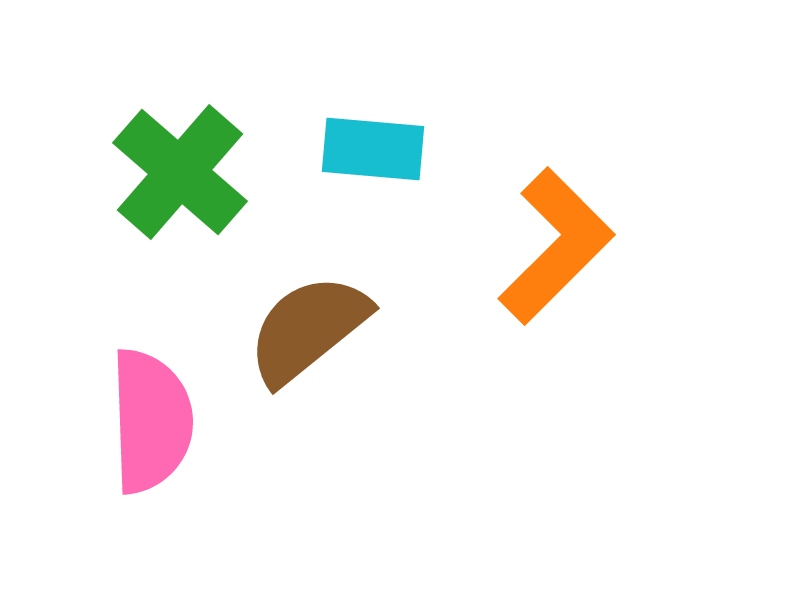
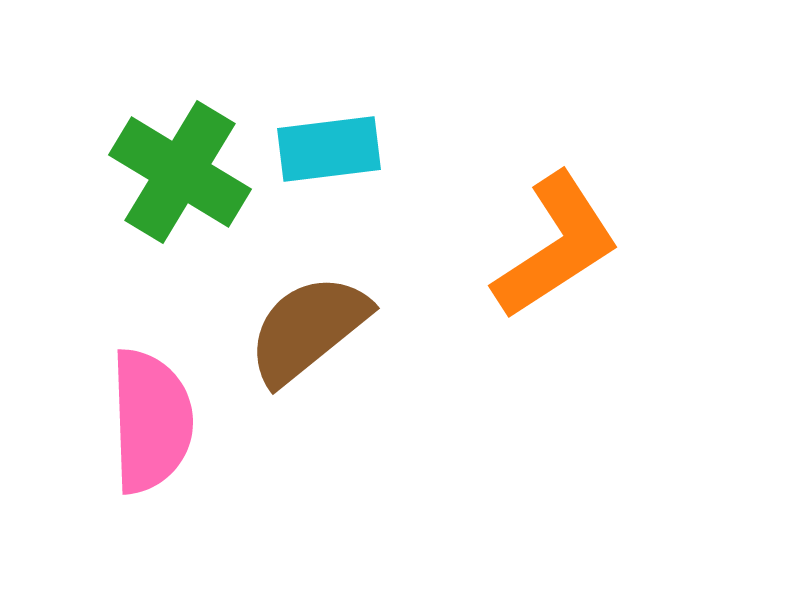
cyan rectangle: moved 44 px left; rotated 12 degrees counterclockwise
green cross: rotated 10 degrees counterclockwise
orange L-shape: rotated 12 degrees clockwise
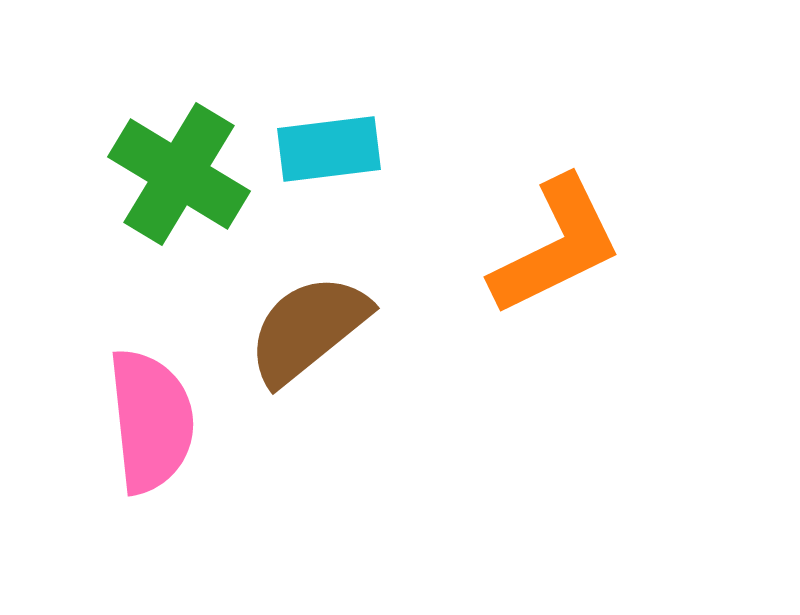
green cross: moved 1 px left, 2 px down
orange L-shape: rotated 7 degrees clockwise
pink semicircle: rotated 4 degrees counterclockwise
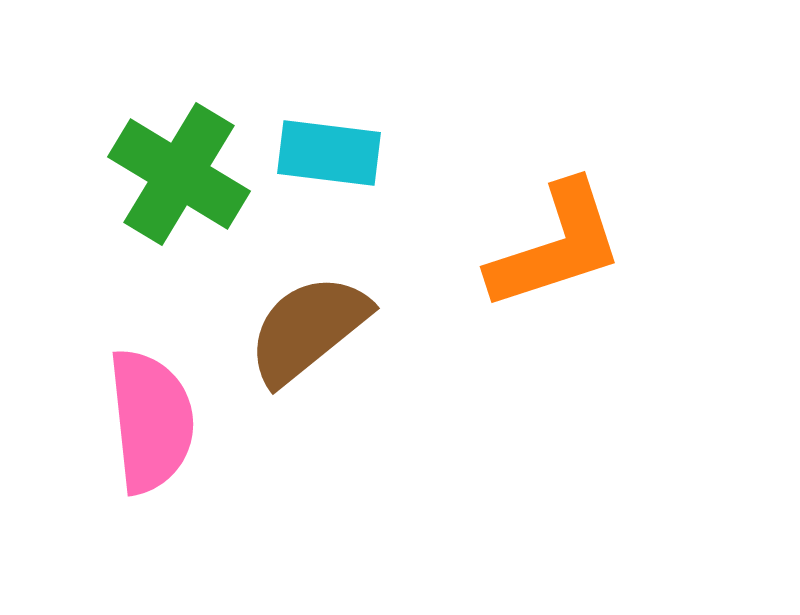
cyan rectangle: moved 4 px down; rotated 14 degrees clockwise
orange L-shape: rotated 8 degrees clockwise
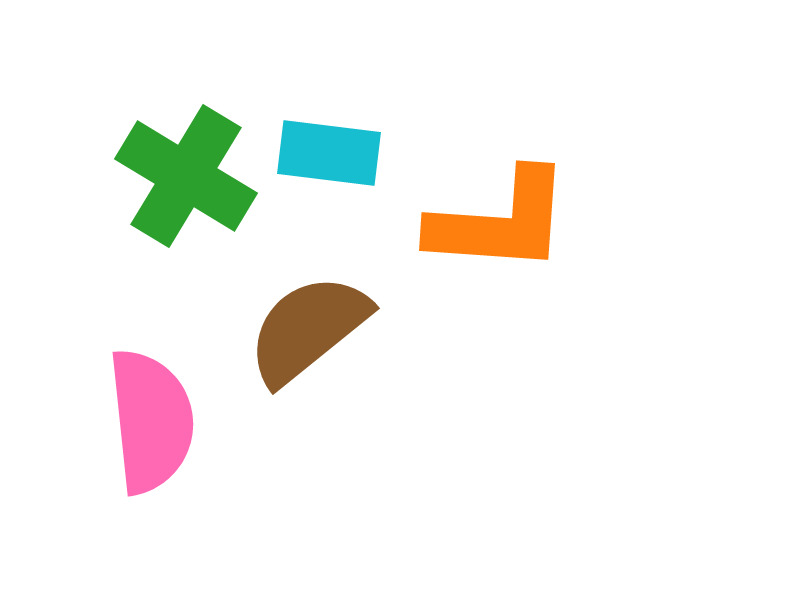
green cross: moved 7 px right, 2 px down
orange L-shape: moved 56 px left, 24 px up; rotated 22 degrees clockwise
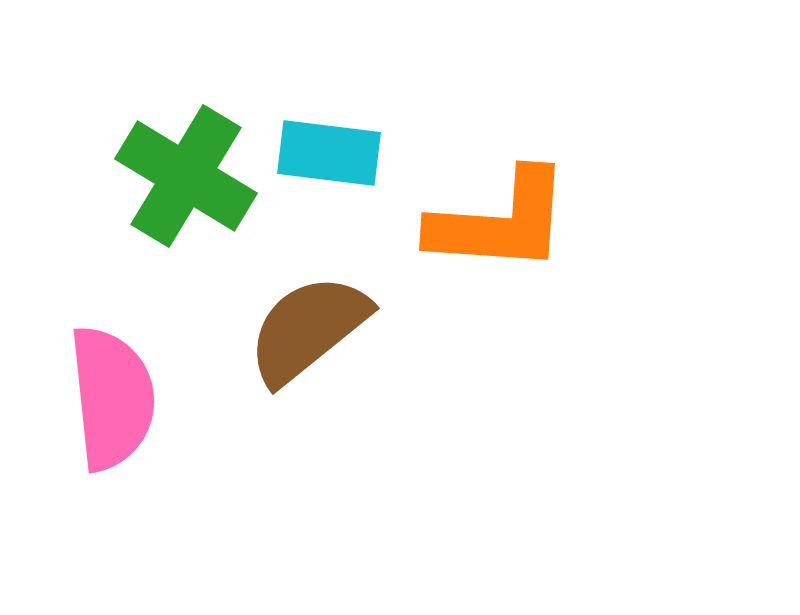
pink semicircle: moved 39 px left, 23 px up
